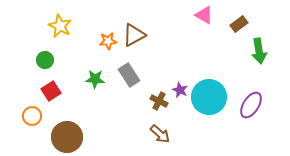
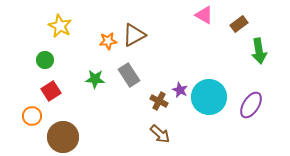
brown circle: moved 4 px left
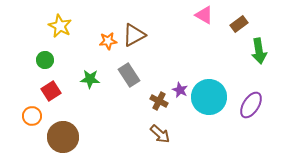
green star: moved 5 px left
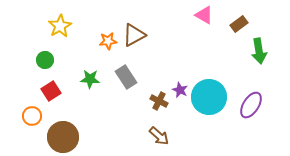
yellow star: rotated 15 degrees clockwise
gray rectangle: moved 3 px left, 2 px down
brown arrow: moved 1 px left, 2 px down
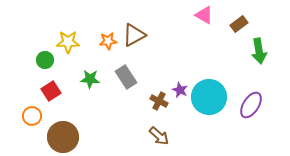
yellow star: moved 8 px right, 16 px down; rotated 30 degrees clockwise
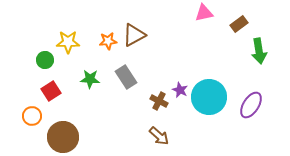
pink triangle: moved 2 px up; rotated 42 degrees counterclockwise
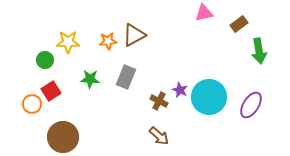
gray rectangle: rotated 55 degrees clockwise
orange circle: moved 12 px up
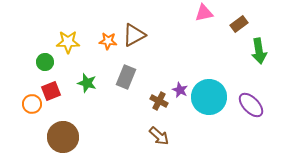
orange star: rotated 12 degrees clockwise
green circle: moved 2 px down
green star: moved 3 px left, 4 px down; rotated 12 degrees clockwise
red square: rotated 12 degrees clockwise
purple ellipse: rotated 76 degrees counterclockwise
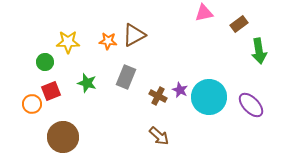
brown cross: moved 1 px left, 5 px up
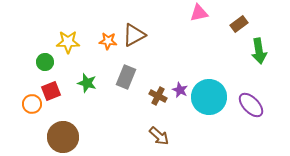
pink triangle: moved 5 px left
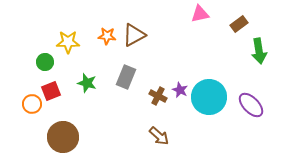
pink triangle: moved 1 px right, 1 px down
orange star: moved 1 px left, 5 px up
